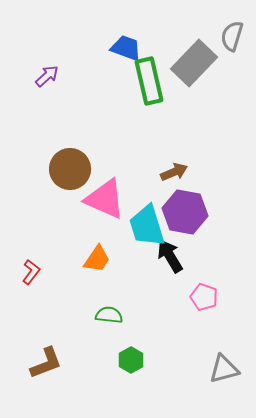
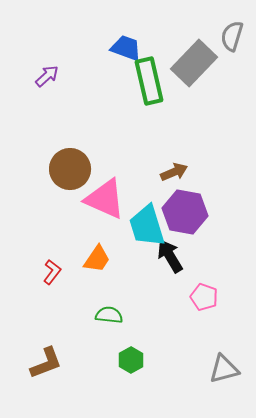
red L-shape: moved 21 px right
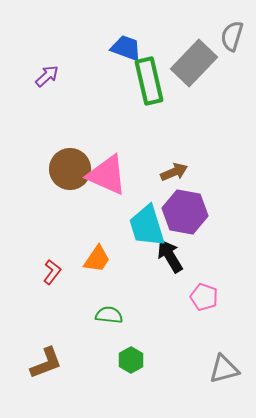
pink triangle: moved 2 px right, 24 px up
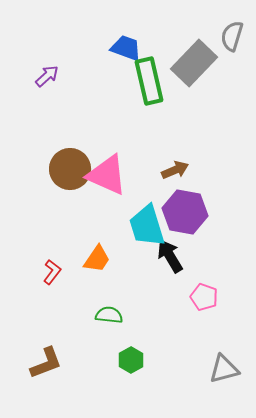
brown arrow: moved 1 px right, 2 px up
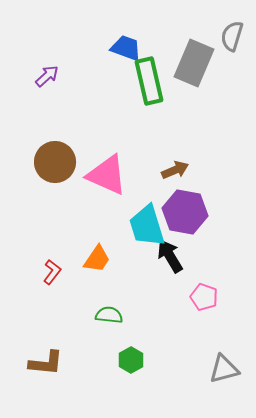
gray rectangle: rotated 21 degrees counterclockwise
brown circle: moved 15 px left, 7 px up
brown L-shape: rotated 27 degrees clockwise
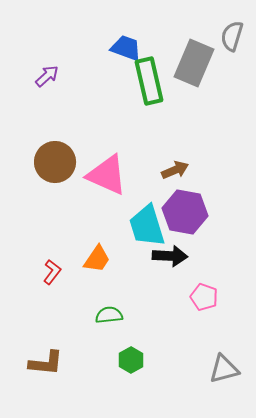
black arrow: rotated 124 degrees clockwise
green semicircle: rotated 12 degrees counterclockwise
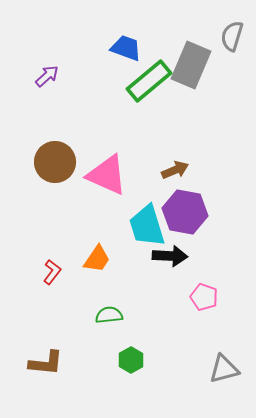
gray rectangle: moved 3 px left, 2 px down
green rectangle: rotated 63 degrees clockwise
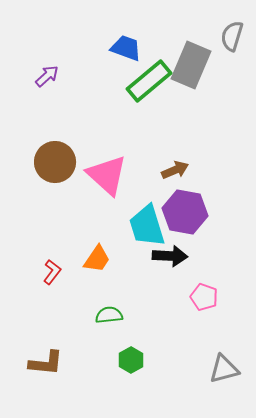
pink triangle: rotated 18 degrees clockwise
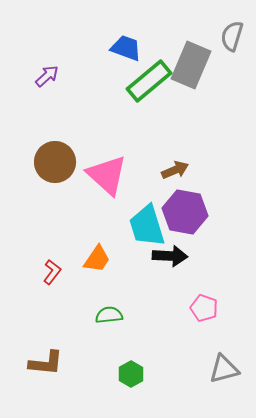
pink pentagon: moved 11 px down
green hexagon: moved 14 px down
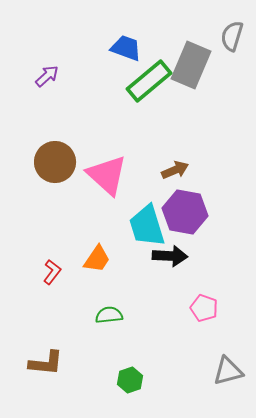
gray triangle: moved 4 px right, 2 px down
green hexagon: moved 1 px left, 6 px down; rotated 10 degrees clockwise
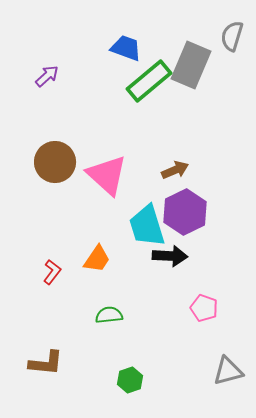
purple hexagon: rotated 24 degrees clockwise
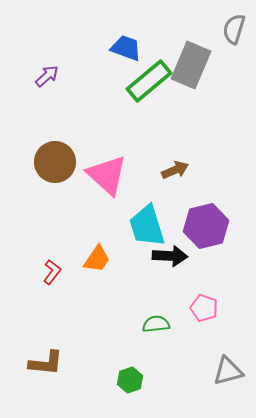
gray semicircle: moved 2 px right, 7 px up
purple hexagon: moved 21 px right, 14 px down; rotated 12 degrees clockwise
green semicircle: moved 47 px right, 9 px down
